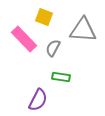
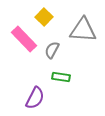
yellow square: rotated 24 degrees clockwise
gray semicircle: moved 1 px left, 2 px down
purple semicircle: moved 3 px left, 2 px up
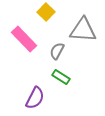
yellow square: moved 2 px right, 5 px up
gray semicircle: moved 5 px right, 1 px down
green rectangle: rotated 24 degrees clockwise
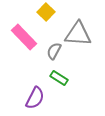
gray triangle: moved 5 px left, 4 px down
pink rectangle: moved 2 px up
gray semicircle: moved 3 px left
green rectangle: moved 2 px left, 1 px down
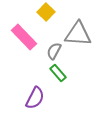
green rectangle: moved 1 px left, 5 px up; rotated 18 degrees clockwise
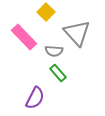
gray triangle: moved 1 px left, 1 px up; rotated 44 degrees clockwise
gray semicircle: rotated 114 degrees counterclockwise
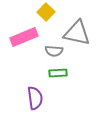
gray triangle: rotated 36 degrees counterclockwise
pink rectangle: rotated 68 degrees counterclockwise
green rectangle: rotated 54 degrees counterclockwise
purple semicircle: rotated 35 degrees counterclockwise
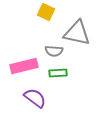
yellow square: rotated 18 degrees counterclockwise
pink rectangle: moved 29 px down; rotated 8 degrees clockwise
purple semicircle: rotated 45 degrees counterclockwise
